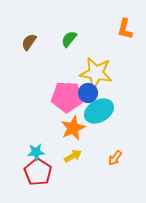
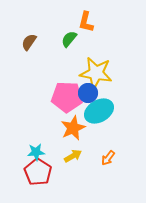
orange L-shape: moved 39 px left, 7 px up
orange arrow: moved 7 px left
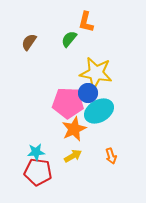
pink pentagon: moved 1 px right, 6 px down
orange star: moved 1 px right, 1 px down
orange arrow: moved 3 px right, 2 px up; rotated 56 degrees counterclockwise
red pentagon: rotated 24 degrees counterclockwise
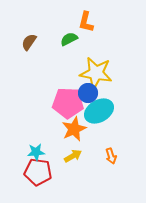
green semicircle: rotated 24 degrees clockwise
